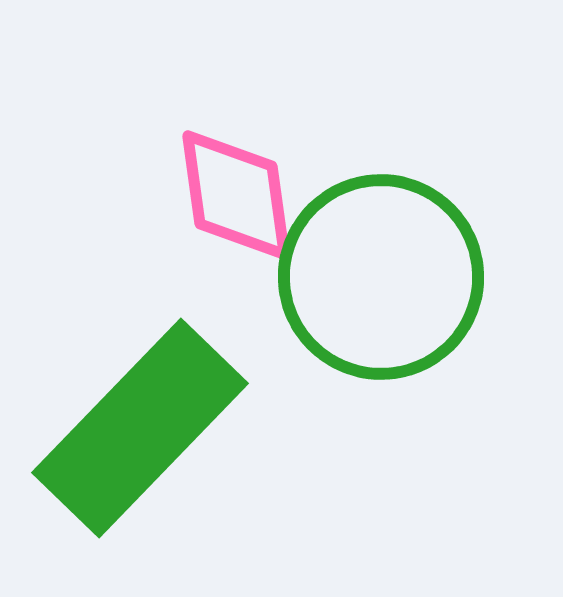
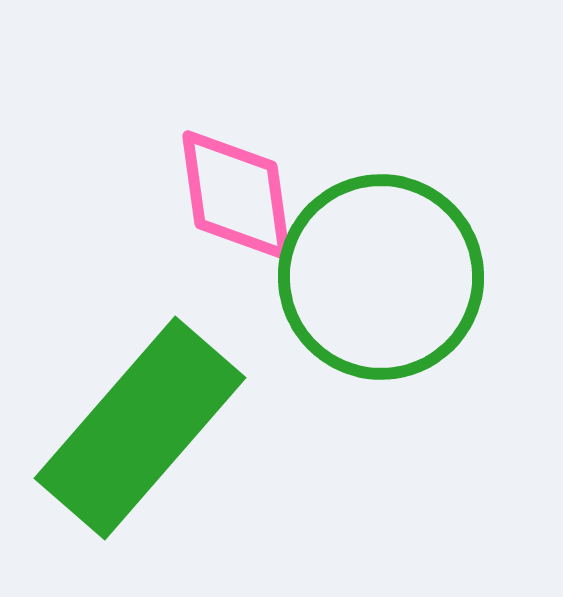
green rectangle: rotated 3 degrees counterclockwise
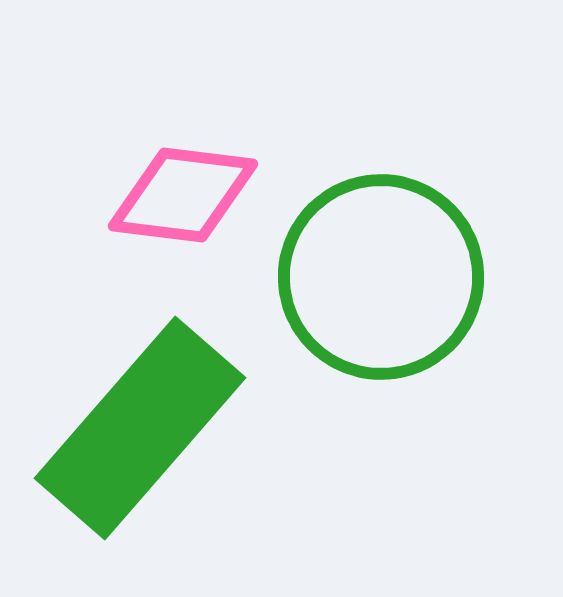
pink diamond: moved 53 px left; rotated 75 degrees counterclockwise
